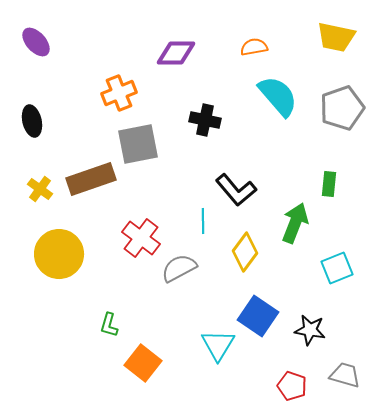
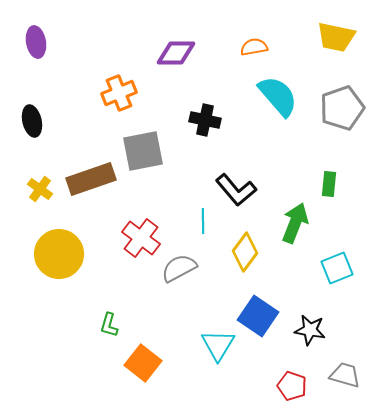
purple ellipse: rotated 32 degrees clockwise
gray square: moved 5 px right, 7 px down
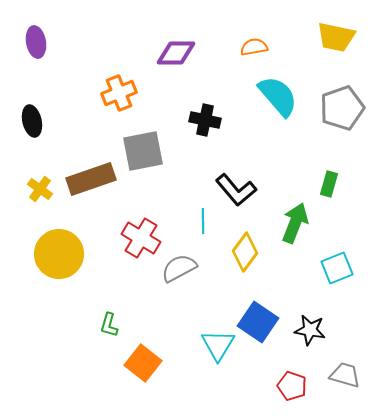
green rectangle: rotated 10 degrees clockwise
red cross: rotated 6 degrees counterclockwise
blue square: moved 6 px down
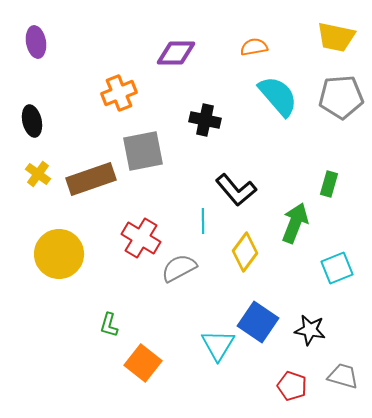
gray pentagon: moved 1 px left, 11 px up; rotated 15 degrees clockwise
yellow cross: moved 2 px left, 15 px up
gray trapezoid: moved 2 px left, 1 px down
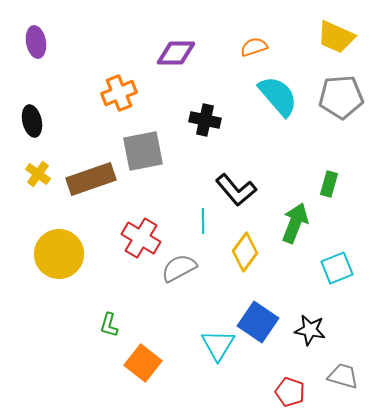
yellow trapezoid: rotated 12 degrees clockwise
orange semicircle: rotated 8 degrees counterclockwise
red pentagon: moved 2 px left, 6 px down
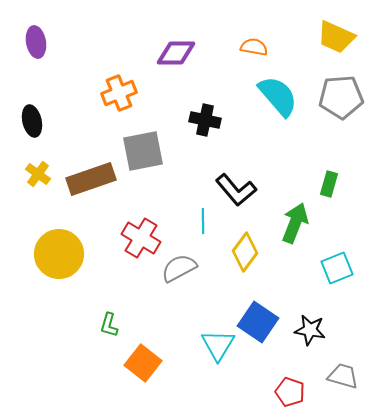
orange semicircle: rotated 28 degrees clockwise
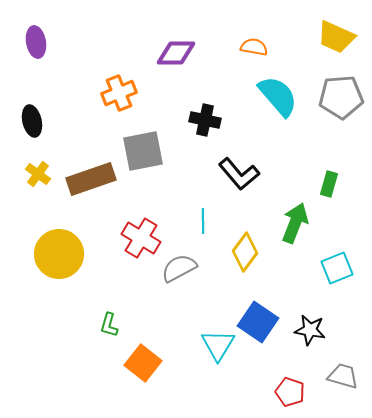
black L-shape: moved 3 px right, 16 px up
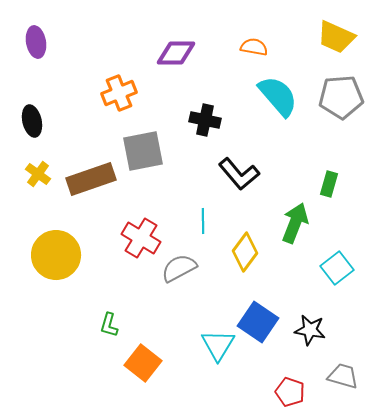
yellow circle: moved 3 px left, 1 px down
cyan square: rotated 16 degrees counterclockwise
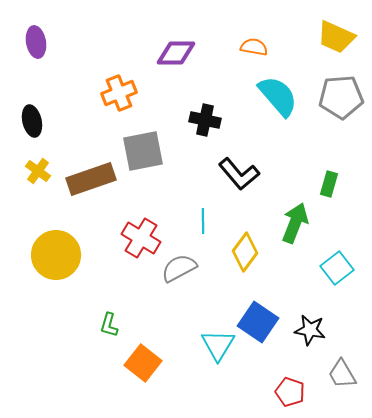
yellow cross: moved 3 px up
gray trapezoid: moved 1 px left, 2 px up; rotated 136 degrees counterclockwise
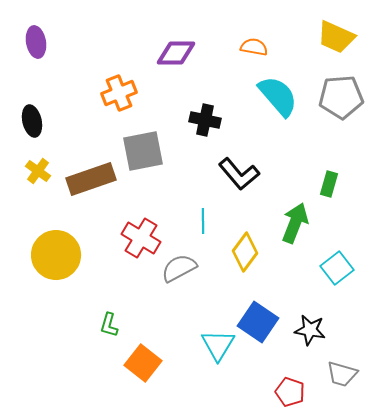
gray trapezoid: rotated 44 degrees counterclockwise
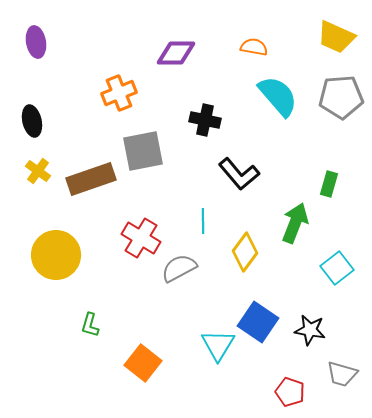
green L-shape: moved 19 px left
